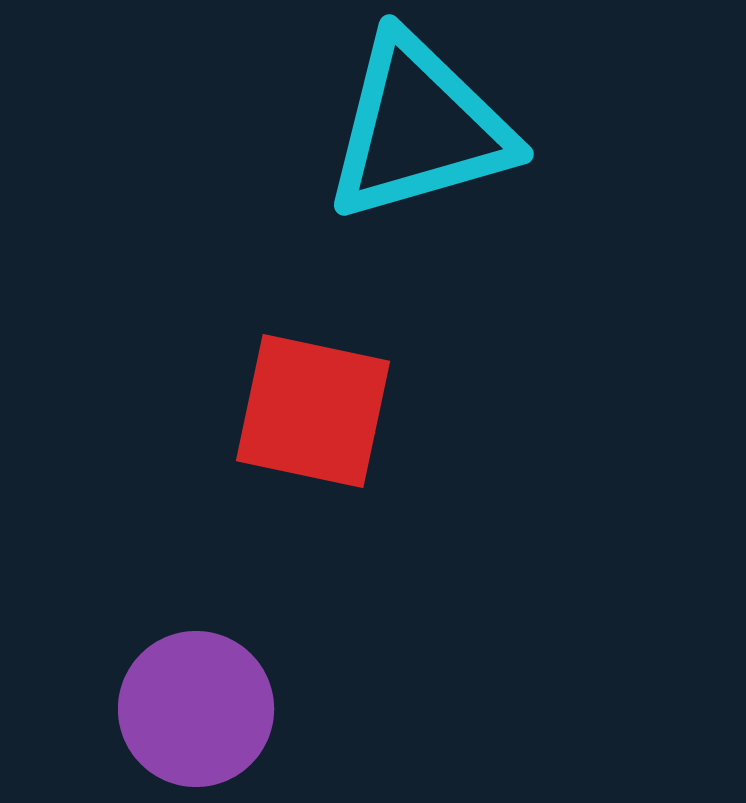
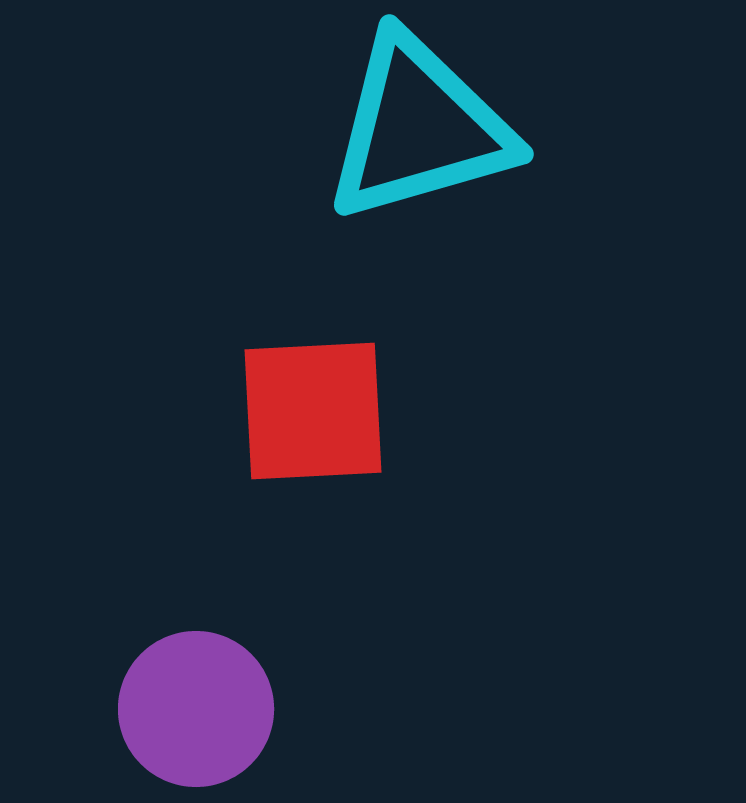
red square: rotated 15 degrees counterclockwise
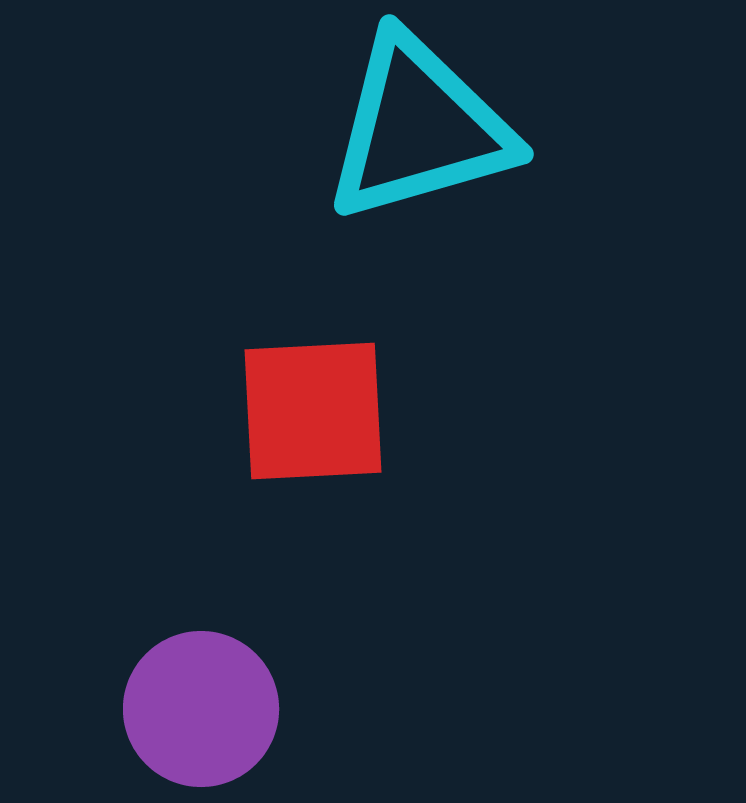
purple circle: moved 5 px right
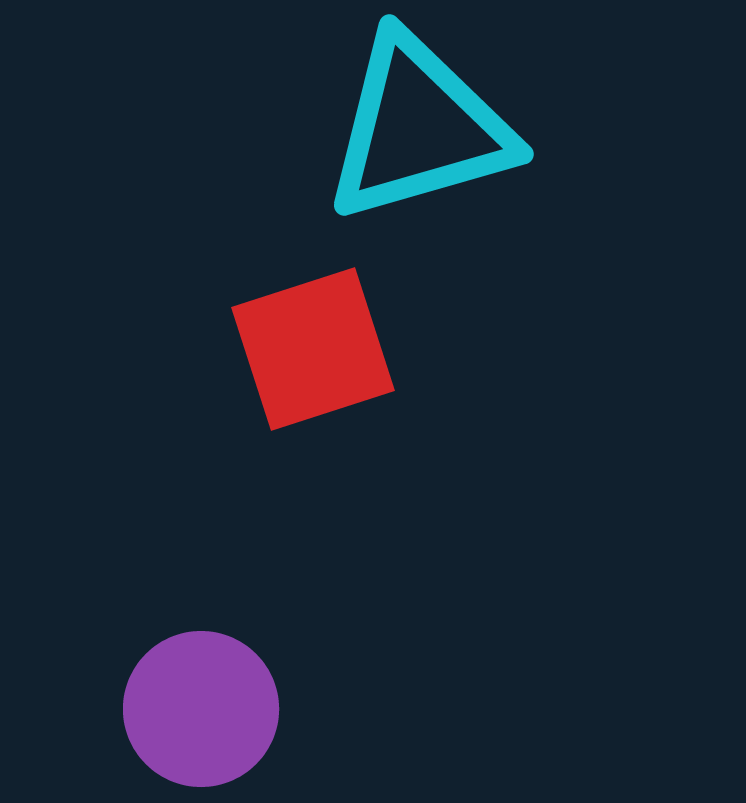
red square: moved 62 px up; rotated 15 degrees counterclockwise
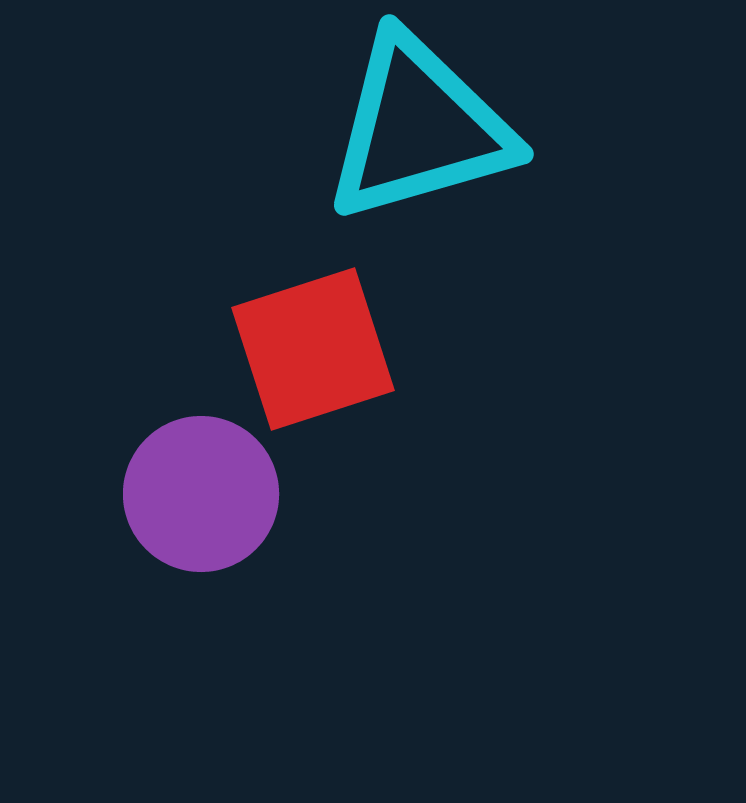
purple circle: moved 215 px up
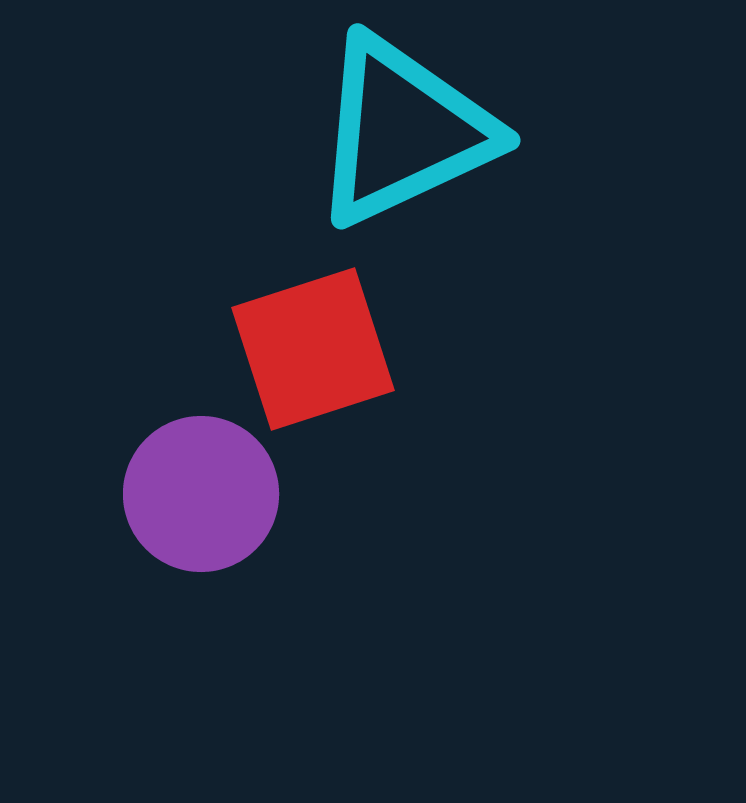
cyan triangle: moved 16 px left, 3 px down; rotated 9 degrees counterclockwise
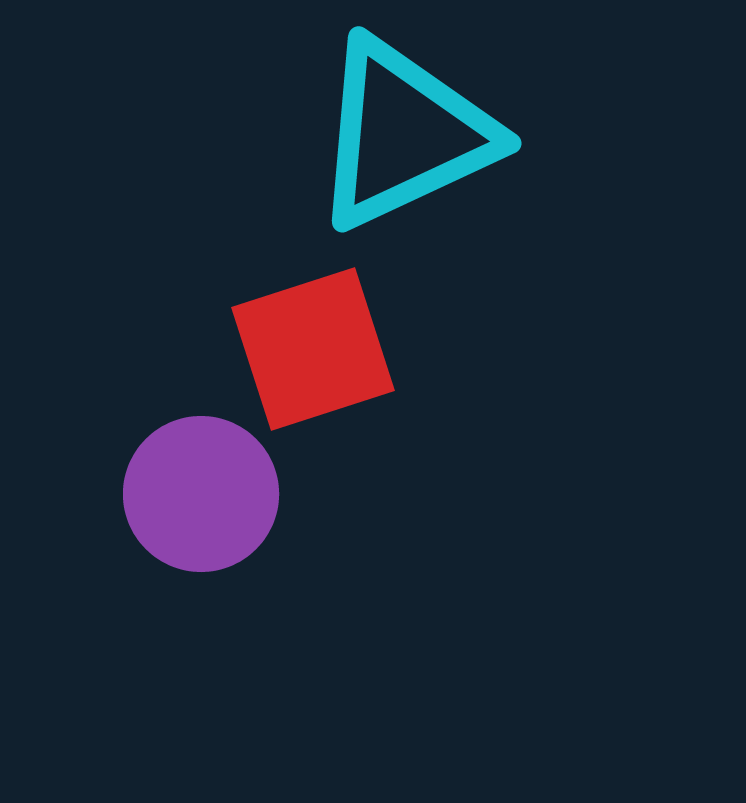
cyan triangle: moved 1 px right, 3 px down
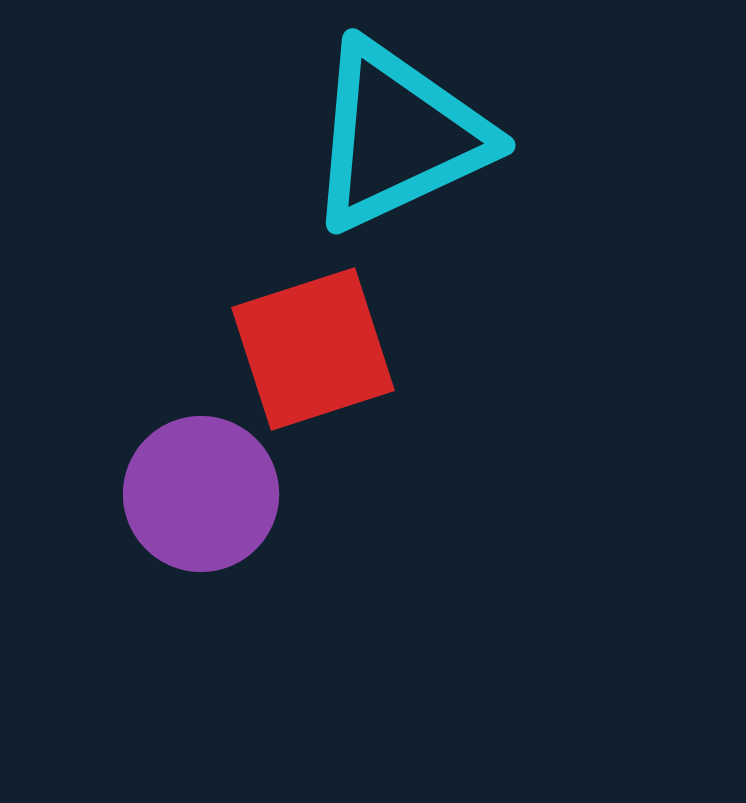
cyan triangle: moved 6 px left, 2 px down
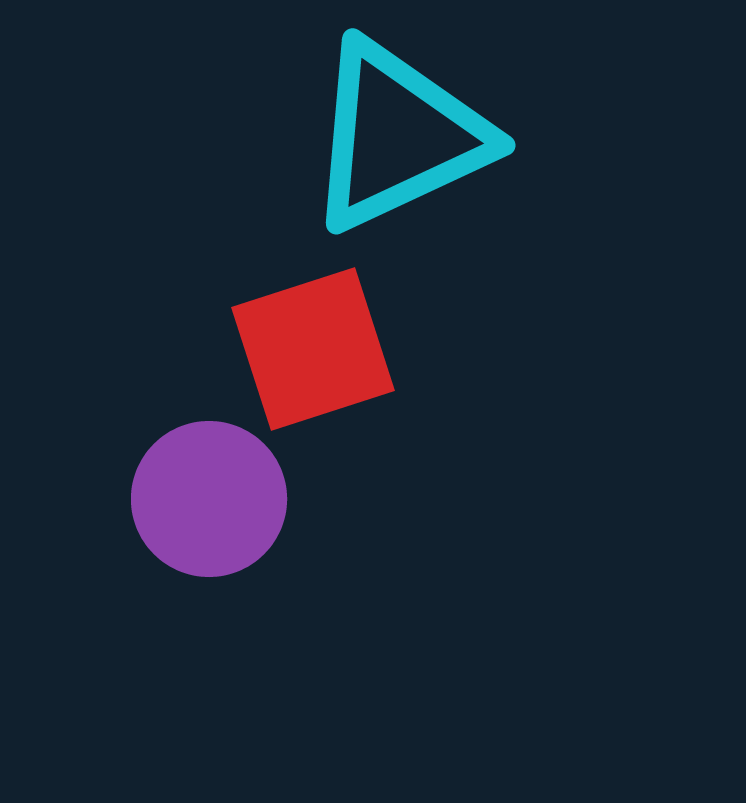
purple circle: moved 8 px right, 5 px down
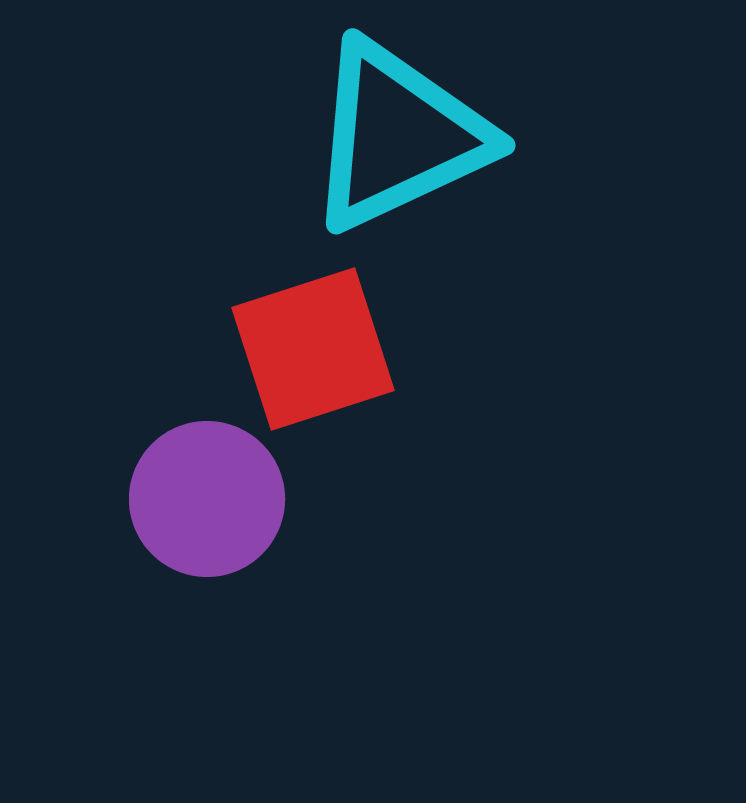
purple circle: moved 2 px left
